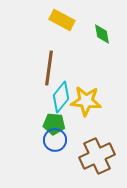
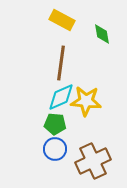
brown line: moved 12 px right, 5 px up
cyan diamond: rotated 28 degrees clockwise
green pentagon: moved 1 px right
blue circle: moved 9 px down
brown cross: moved 4 px left, 5 px down
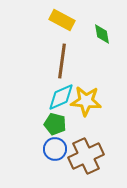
brown line: moved 1 px right, 2 px up
green pentagon: rotated 10 degrees clockwise
brown cross: moved 7 px left, 5 px up
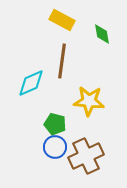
cyan diamond: moved 30 px left, 14 px up
yellow star: moved 3 px right
blue circle: moved 2 px up
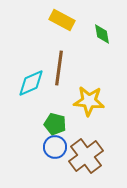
brown line: moved 3 px left, 7 px down
brown cross: rotated 12 degrees counterclockwise
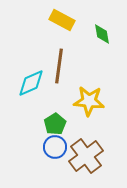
brown line: moved 2 px up
green pentagon: rotated 25 degrees clockwise
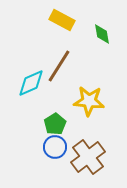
brown line: rotated 24 degrees clockwise
brown cross: moved 2 px right, 1 px down
